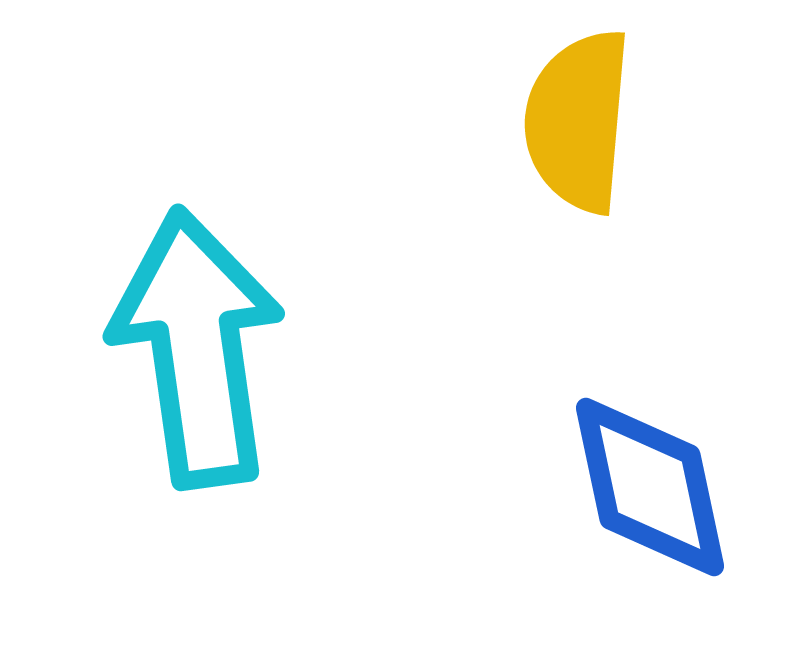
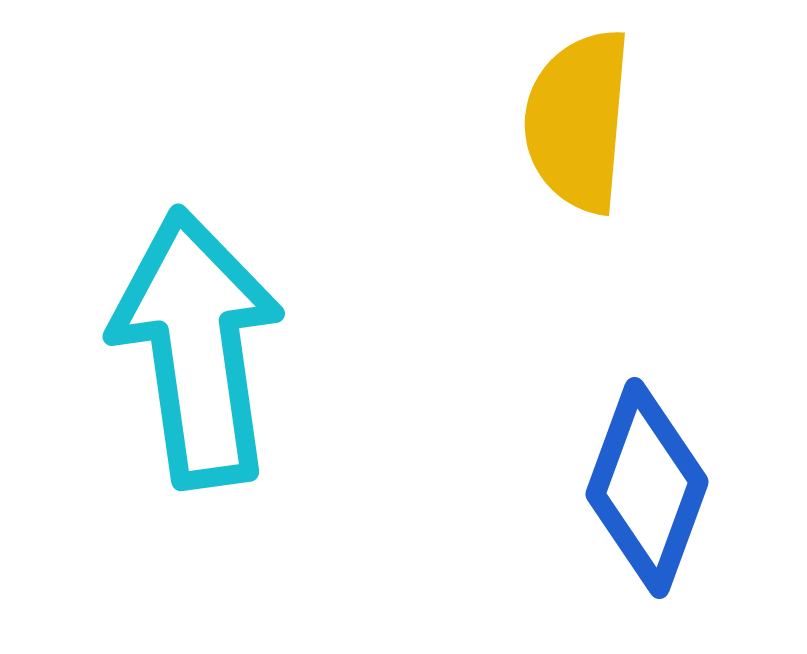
blue diamond: moved 3 px left, 1 px down; rotated 32 degrees clockwise
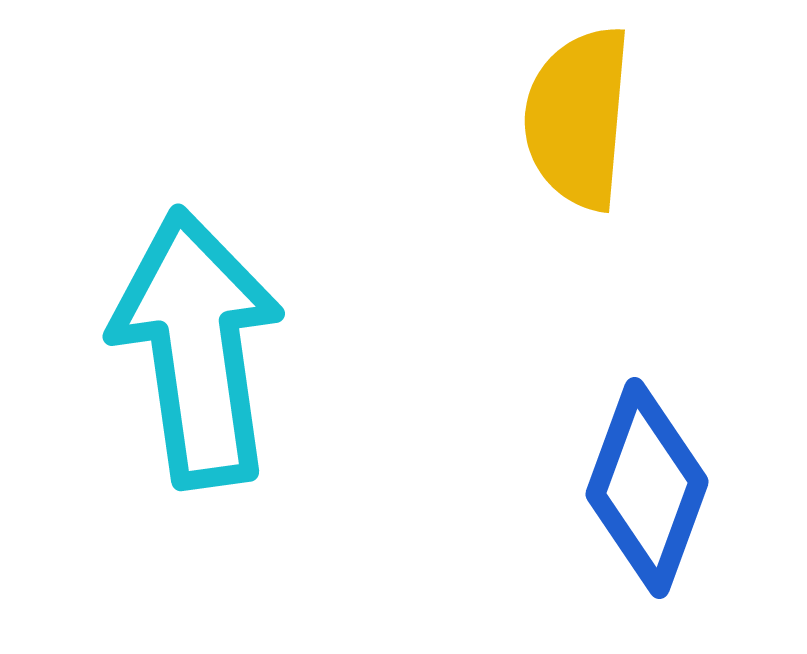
yellow semicircle: moved 3 px up
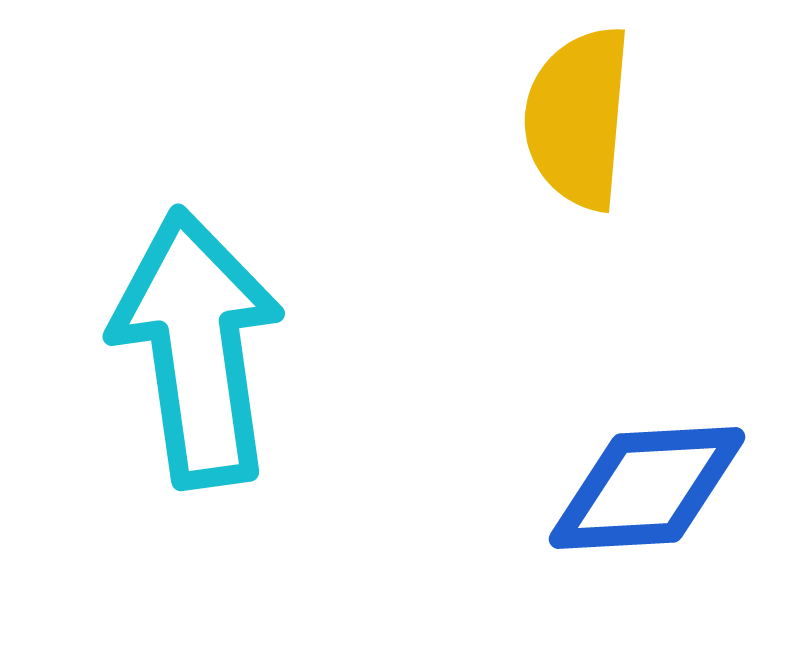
blue diamond: rotated 67 degrees clockwise
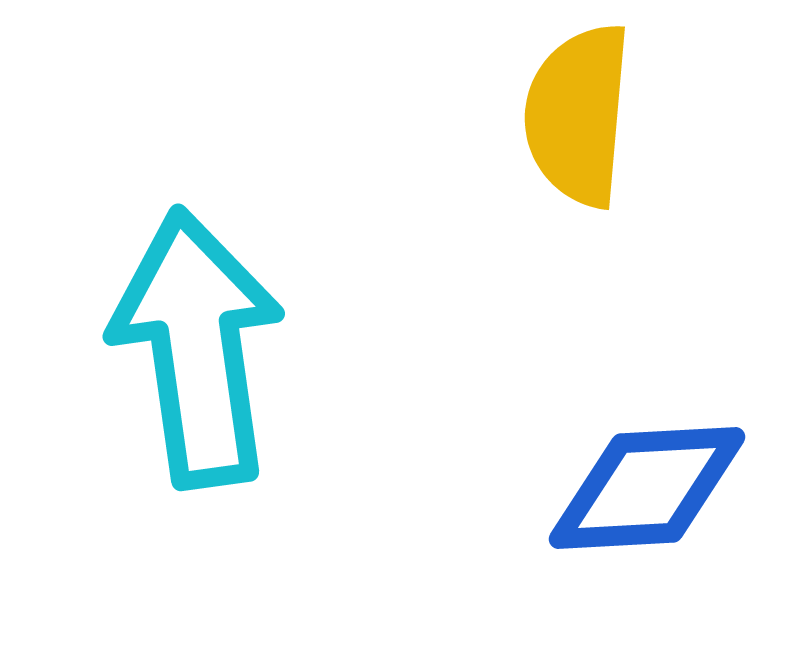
yellow semicircle: moved 3 px up
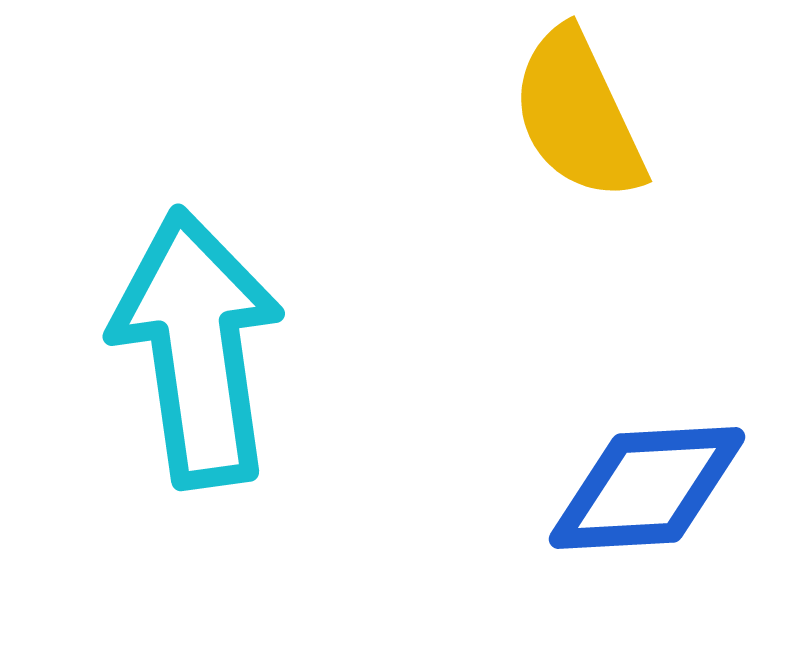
yellow semicircle: rotated 30 degrees counterclockwise
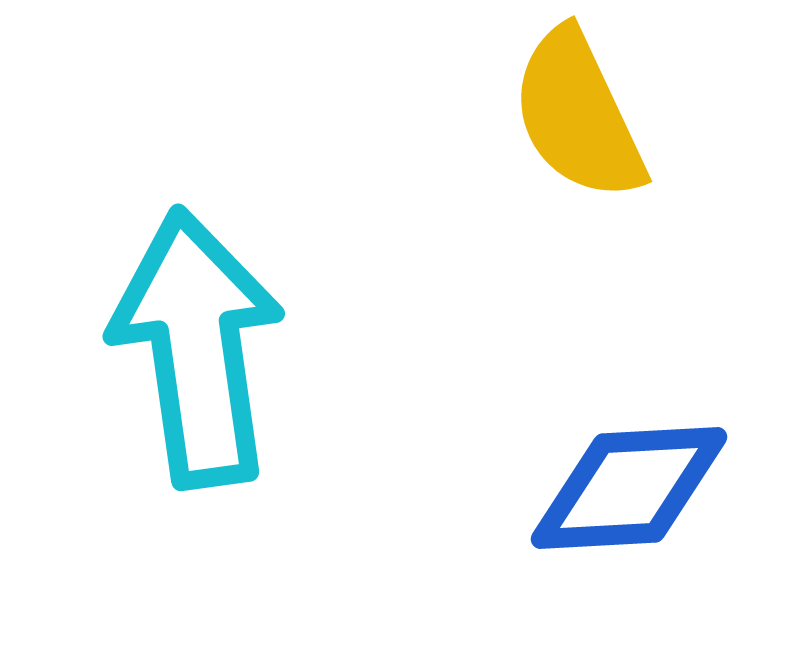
blue diamond: moved 18 px left
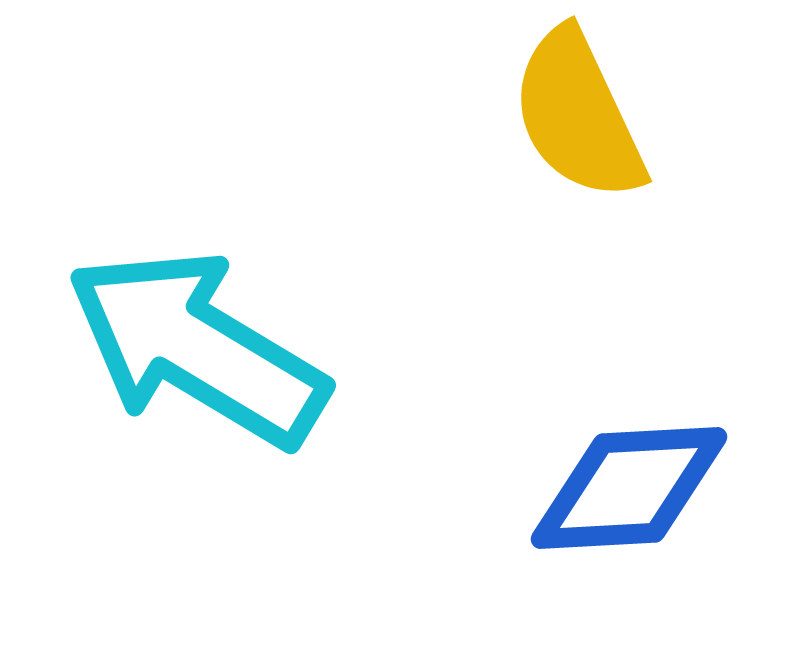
cyan arrow: rotated 51 degrees counterclockwise
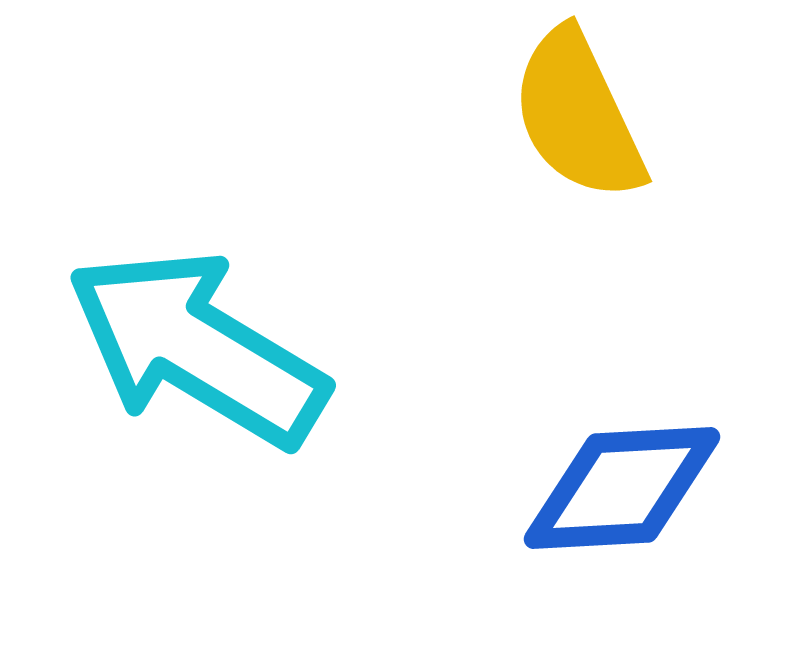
blue diamond: moved 7 px left
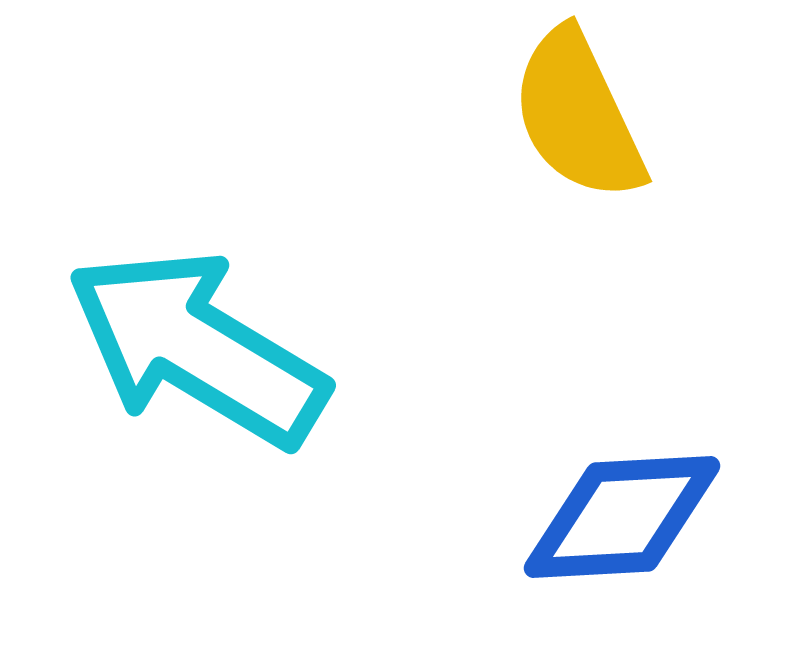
blue diamond: moved 29 px down
